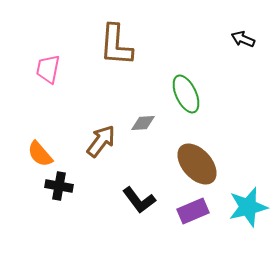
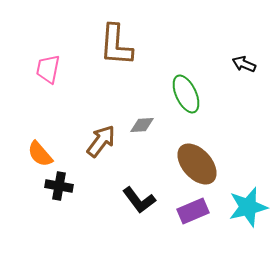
black arrow: moved 1 px right, 25 px down
gray diamond: moved 1 px left, 2 px down
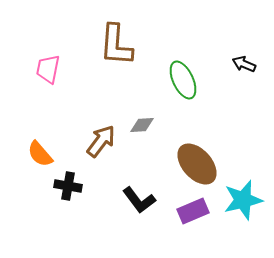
green ellipse: moved 3 px left, 14 px up
black cross: moved 9 px right
cyan star: moved 5 px left, 7 px up
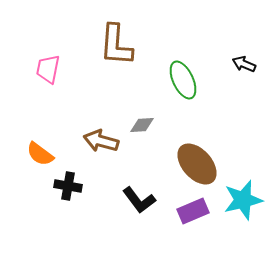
brown arrow: rotated 112 degrees counterclockwise
orange semicircle: rotated 12 degrees counterclockwise
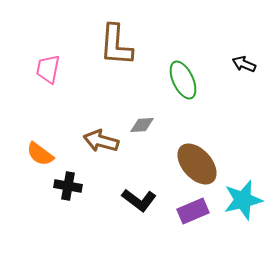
black L-shape: rotated 16 degrees counterclockwise
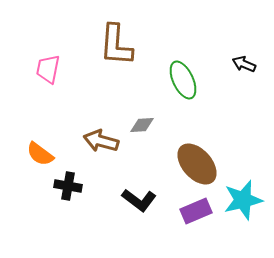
purple rectangle: moved 3 px right
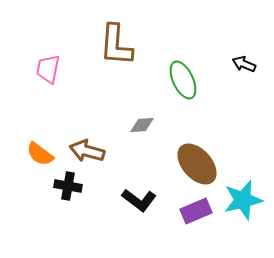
brown arrow: moved 14 px left, 10 px down
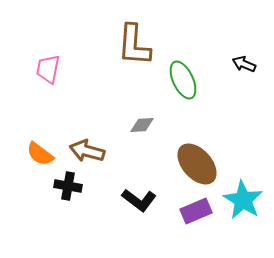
brown L-shape: moved 18 px right
cyan star: rotated 27 degrees counterclockwise
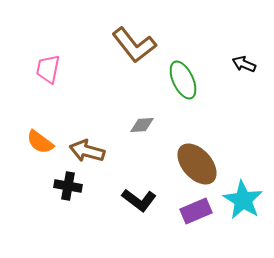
brown L-shape: rotated 42 degrees counterclockwise
orange semicircle: moved 12 px up
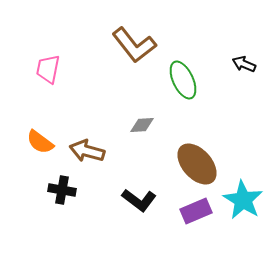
black cross: moved 6 px left, 4 px down
